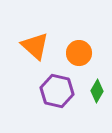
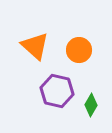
orange circle: moved 3 px up
green diamond: moved 6 px left, 14 px down
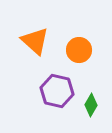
orange triangle: moved 5 px up
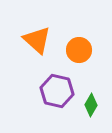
orange triangle: moved 2 px right, 1 px up
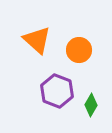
purple hexagon: rotated 8 degrees clockwise
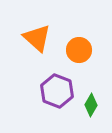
orange triangle: moved 2 px up
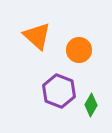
orange triangle: moved 2 px up
purple hexagon: moved 2 px right
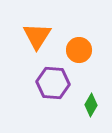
orange triangle: rotated 20 degrees clockwise
purple hexagon: moved 6 px left, 8 px up; rotated 16 degrees counterclockwise
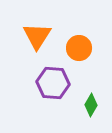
orange circle: moved 2 px up
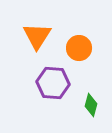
green diamond: rotated 15 degrees counterclockwise
